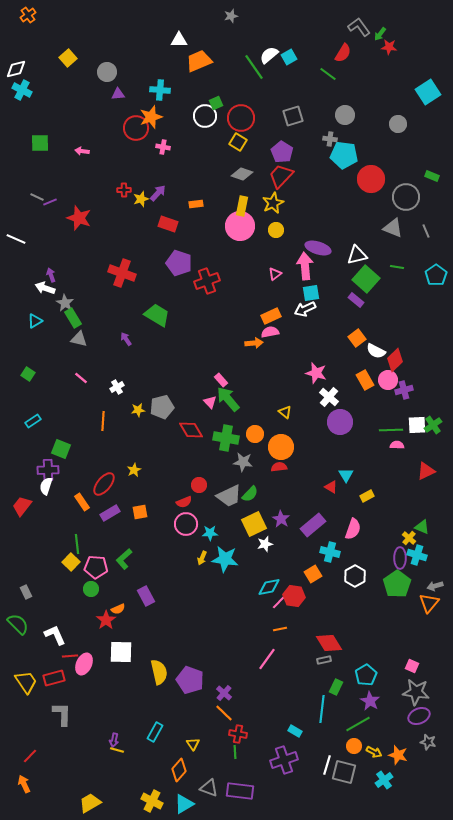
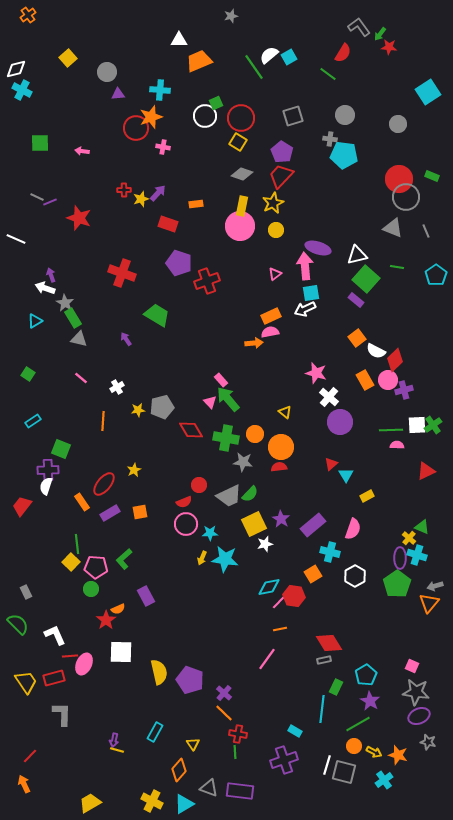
red circle at (371, 179): moved 28 px right
red triangle at (331, 487): moved 23 px up; rotated 48 degrees clockwise
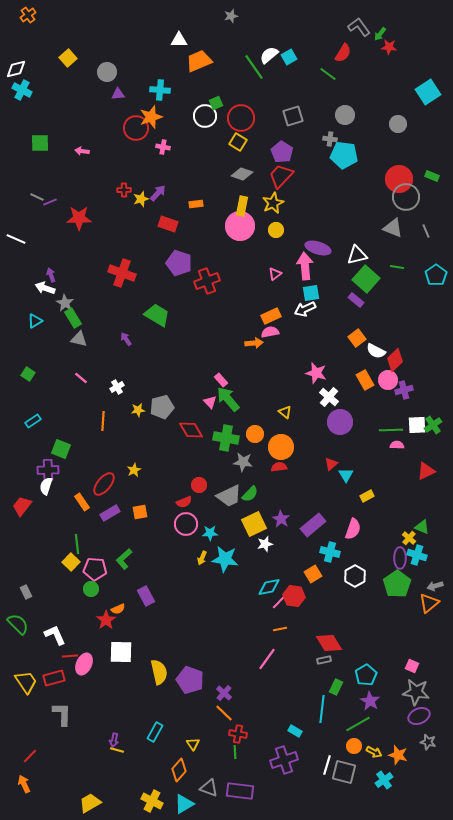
red star at (79, 218): rotated 20 degrees counterclockwise
pink pentagon at (96, 567): moved 1 px left, 2 px down
orange triangle at (429, 603): rotated 10 degrees clockwise
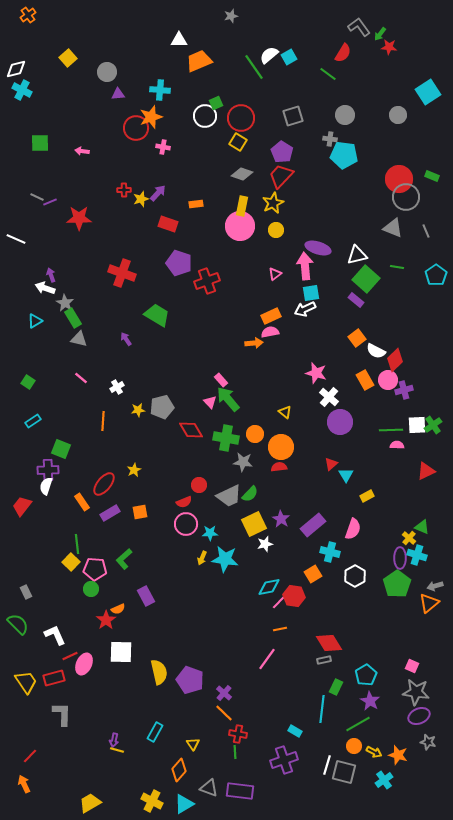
gray circle at (398, 124): moved 9 px up
green square at (28, 374): moved 8 px down
red line at (70, 656): rotated 21 degrees counterclockwise
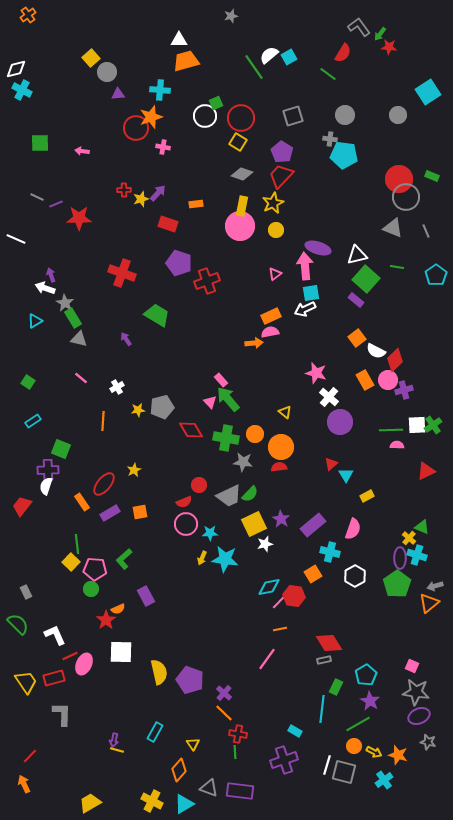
yellow square at (68, 58): moved 23 px right
orange trapezoid at (199, 61): moved 13 px left; rotated 8 degrees clockwise
purple line at (50, 202): moved 6 px right, 2 px down
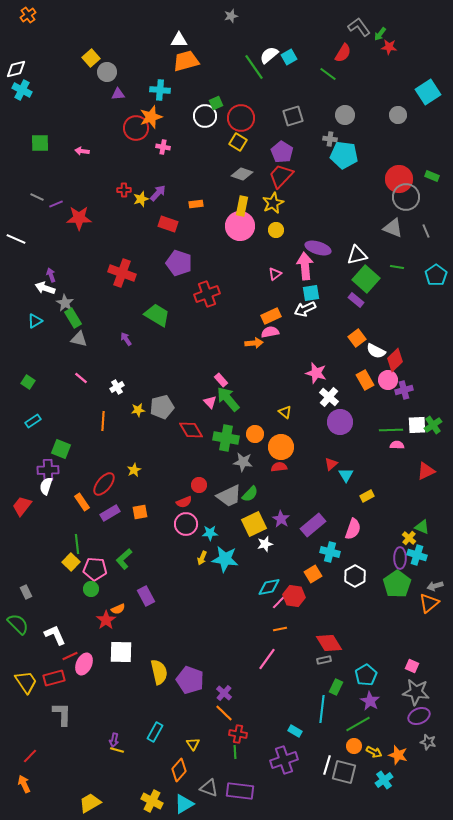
red cross at (207, 281): moved 13 px down
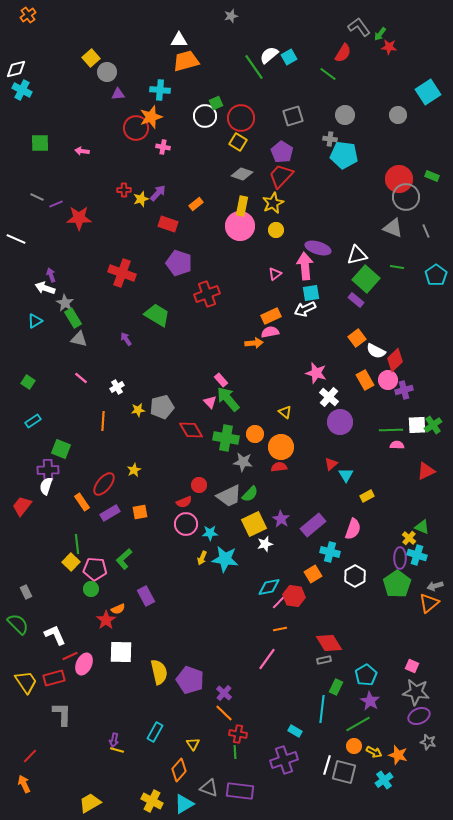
orange rectangle at (196, 204): rotated 32 degrees counterclockwise
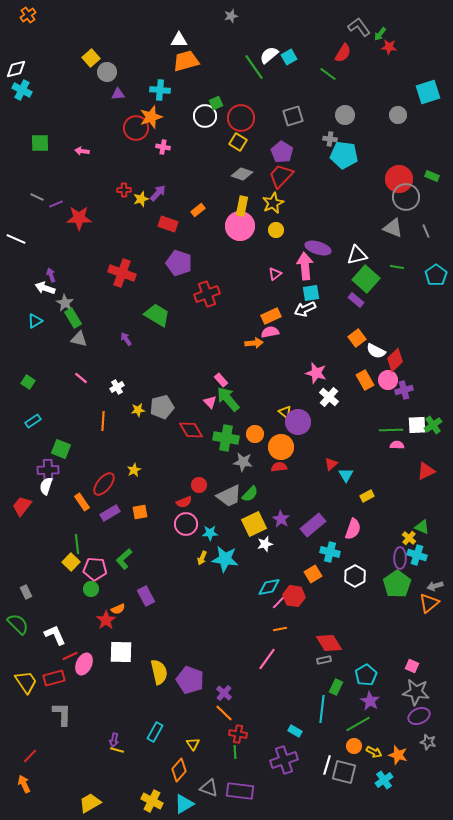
cyan square at (428, 92): rotated 15 degrees clockwise
orange rectangle at (196, 204): moved 2 px right, 6 px down
purple circle at (340, 422): moved 42 px left
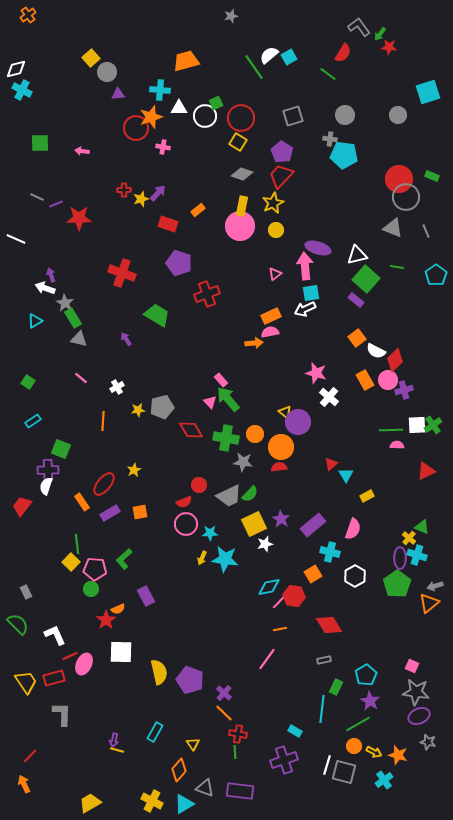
white triangle at (179, 40): moved 68 px down
red diamond at (329, 643): moved 18 px up
gray triangle at (209, 788): moved 4 px left
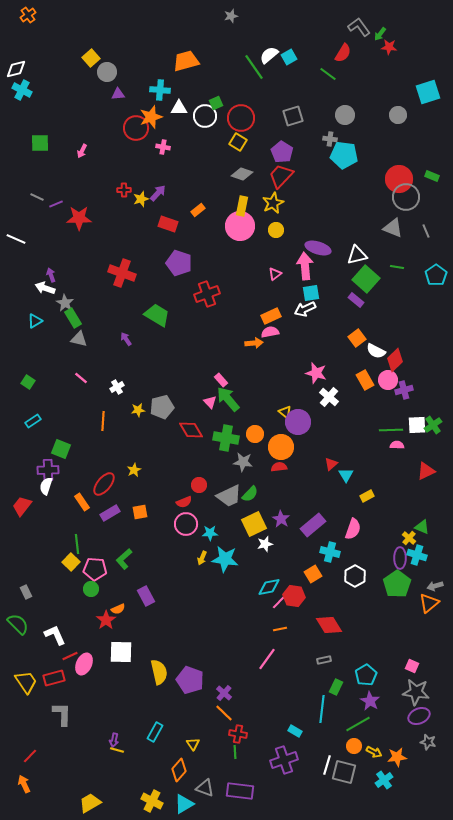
pink arrow at (82, 151): rotated 72 degrees counterclockwise
orange star at (398, 755): moved 1 px left, 2 px down; rotated 24 degrees counterclockwise
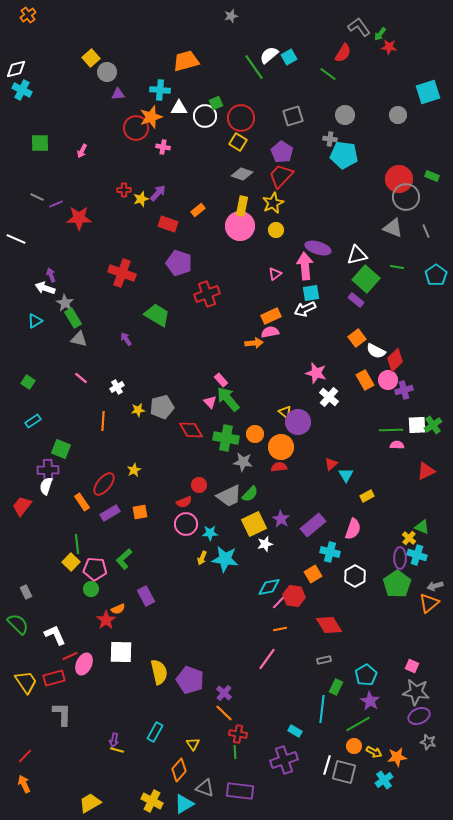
red line at (30, 756): moved 5 px left
